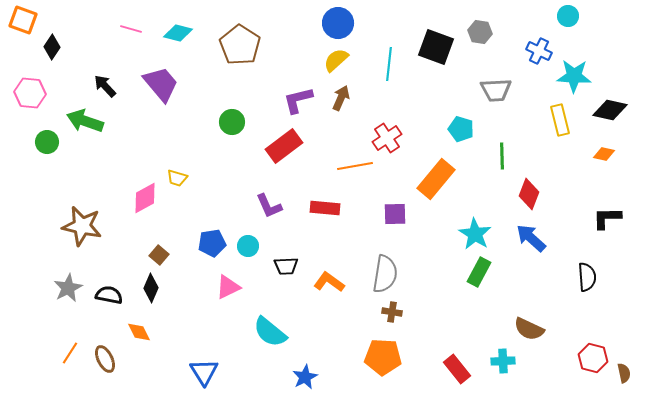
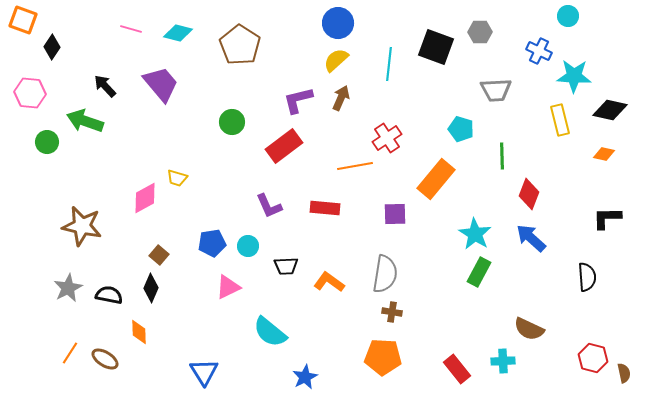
gray hexagon at (480, 32): rotated 10 degrees counterclockwise
orange diamond at (139, 332): rotated 25 degrees clockwise
brown ellipse at (105, 359): rotated 32 degrees counterclockwise
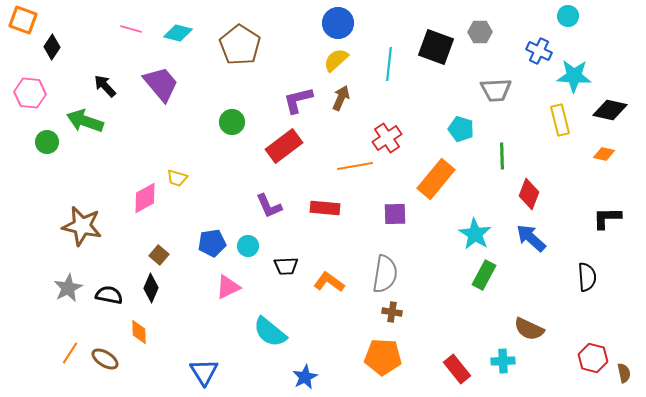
green rectangle at (479, 272): moved 5 px right, 3 px down
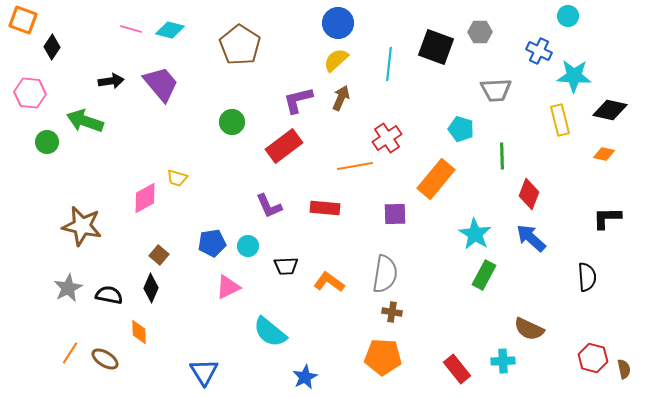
cyan diamond at (178, 33): moved 8 px left, 3 px up
black arrow at (105, 86): moved 6 px right, 5 px up; rotated 125 degrees clockwise
brown semicircle at (624, 373): moved 4 px up
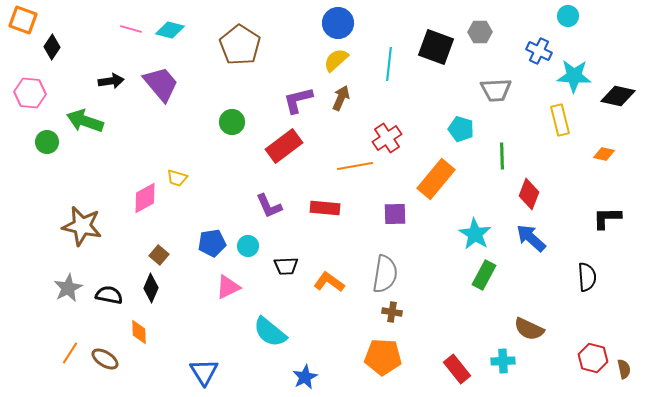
black diamond at (610, 110): moved 8 px right, 14 px up
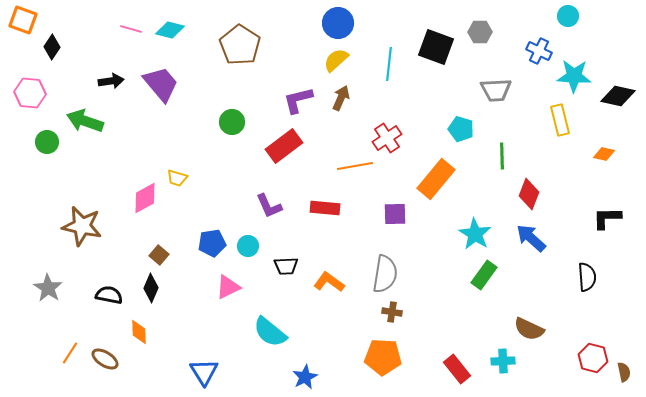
green rectangle at (484, 275): rotated 8 degrees clockwise
gray star at (68, 288): moved 20 px left; rotated 12 degrees counterclockwise
brown semicircle at (624, 369): moved 3 px down
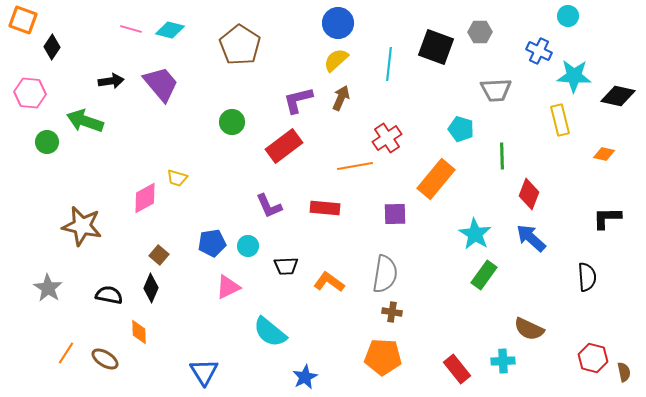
orange line at (70, 353): moved 4 px left
